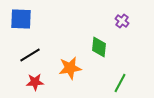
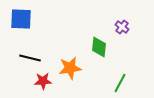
purple cross: moved 6 px down
black line: moved 3 px down; rotated 45 degrees clockwise
red star: moved 8 px right, 1 px up
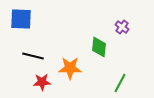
black line: moved 3 px right, 2 px up
orange star: rotated 10 degrees clockwise
red star: moved 1 px left, 1 px down
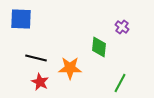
black line: moved 3 px right, 2 px down
red star: moved 2 px left; rotated 30 degrees clockwise
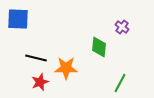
blue square: moved 3 px left
orange star: moved 4 px left
red star: rotated 24 degrees clockwise
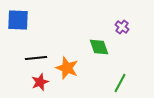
blue square: moved 1 px down
green diamond: rotated 25 degrees counterclockwise
black line: rotated 20 degrees counterclockwise
orange star: moved 1 px right; rotated 20 degrees clockwise
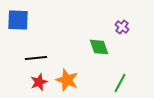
orange star: moved 12 px down
red star: moved 1 px left
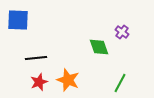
purple cross: moved 5 px down
orange star: moved 1 px right
